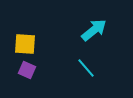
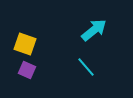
yellow square: rotated 15 degrees clockwise
cyan line: moved 1 px up
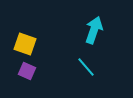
cyan arrow: rotated 32 degrees counterclockwise
purple square: moved 1 px down
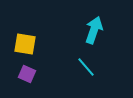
yellow square: rotated 10 degrees counterclockwise
purple square: moved 3 px down
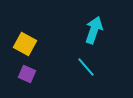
yellow square: rotated 20 degrees clockwise
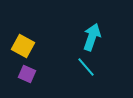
cyan arrow: moved 2 px left, 7 px down
yellow square: moved 2 px left, 2 px down
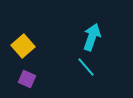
yellow square: rotated 20 degrees clockwise
purple square: moved 5 px down
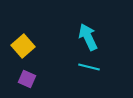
cyan arrow: moved 4 px left; rotated 44 degrees counterclockwise
cyan line: moved 3 px right; rotated 35 degrees counterclockwise
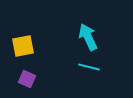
yellow square: rotated 30 degrees clockwise
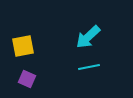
cyan arrow: rotated 108 degrees counterclockwise
cyan line: rotated 25 degrees counterclockwise
